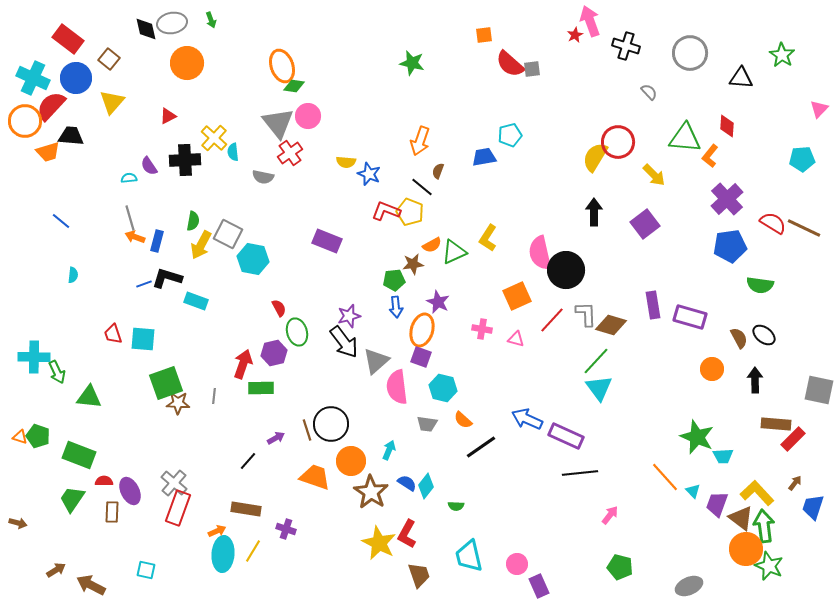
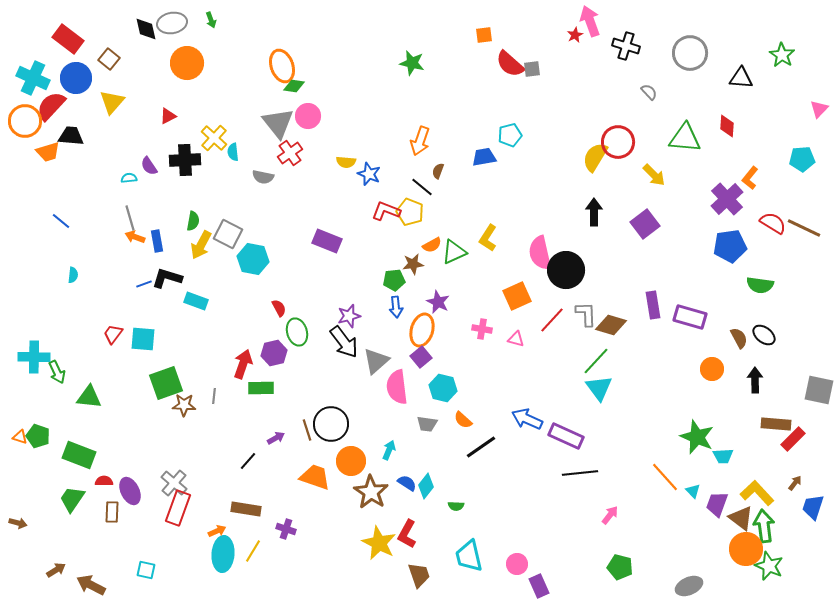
orange L-shape at (710, 156): moved 40 px right, 22 px down
blue rectangle at (157, 241): rotated 25 degrees counterclockwise
red trapezoid at (113, 334): rotated 55 degrees clockwise
purple square at (421, 357): rotated 30 degrees clockwise
brown star at (178, 403): moved 6 px right, 2 px down
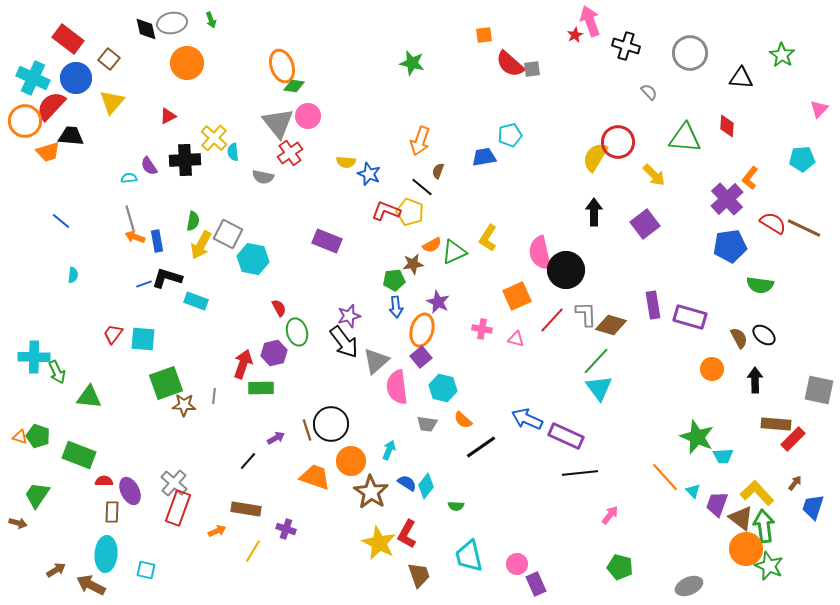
green trapezoid at (72, 499): moved 35 px left, 4 px up
cyan ellipse at (223, 554): moved 117 px left
purple rectangle at (539, 586): moved 3 px left, 2 px up
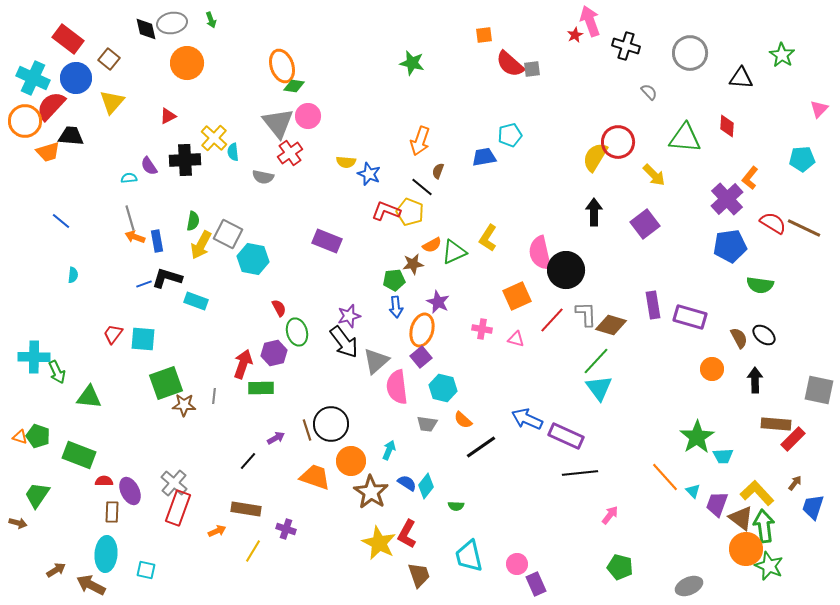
green star at (697, 437): rotated 16 degrees clockwise
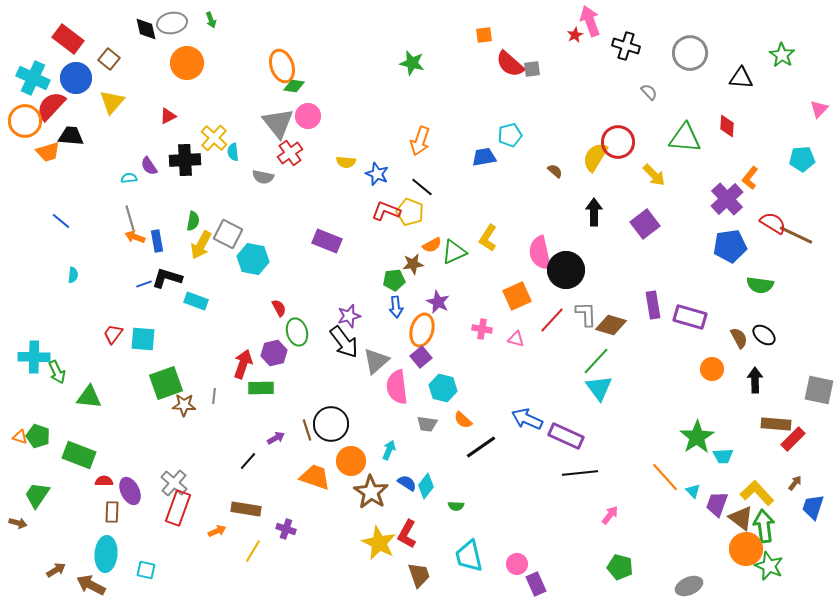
brown semicircle at (438, 171): moved 117 px right; rotated 112 degrees clockwise
blue star at (369, 174): moved 8 px right
brown line at (804, 228): moved 8 px left, 7 px down
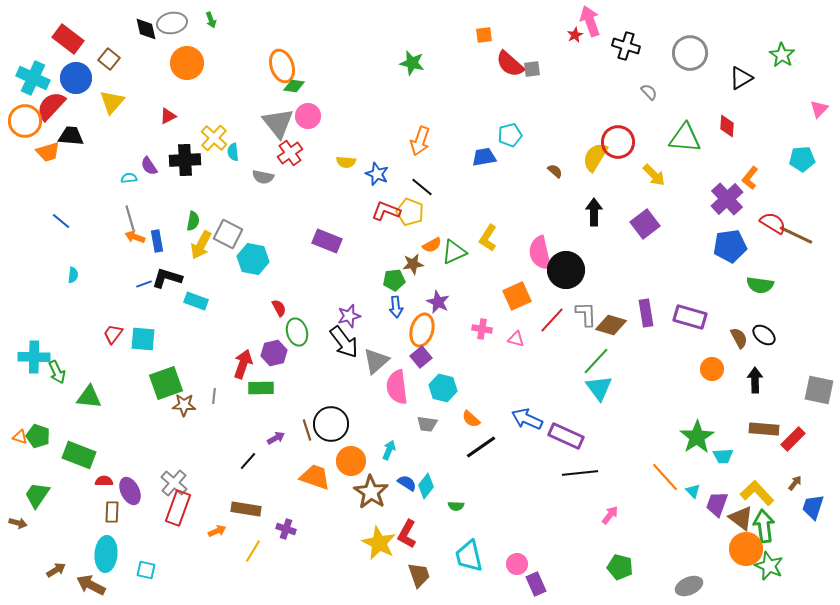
black triangle at (741, 78): rotated 35 degrees counterclockwise
purple rectangle at (653, 305): moved 7 px left, 8 px down
orange semicircle at (463, 420): moved 8 px right, 1 px up
brown rectangle at (776, 424): moved 12 px left, 5 px down
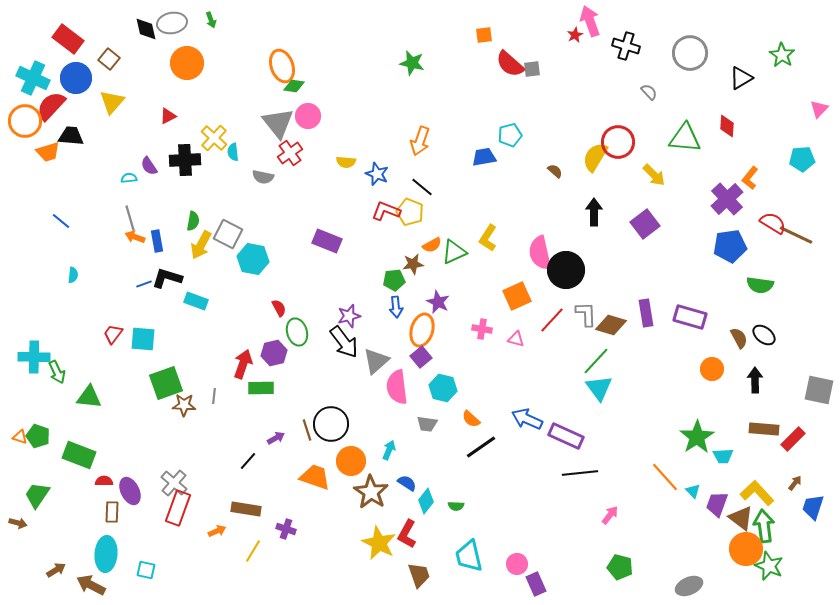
cyan diamond at (426, 486): moved 15 px down
